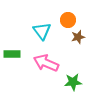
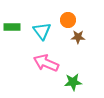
brown star: rotated 16 degrees clockwise
green rectangle: moved 27 px up
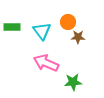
orange circle: moved 2 px down
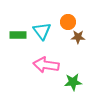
green rectangle: moved 6 px right, 8 px down
pink arrow: moved 2 px down; rotated 15 degrees counterclockwise
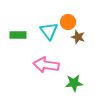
cyan triangle: moved 7 px right
brown star: rotated 16 degrees clockwise
green star: moved 1 px right, 1 px down
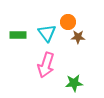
cyan triangle: moved 2 px left, 2 px down
brown star: rotated 16 degrees counterclockwise
pink arrow: rotated 80 degrees counterclockwise
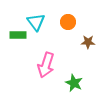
cyan triangle: moved 11 px left, 11 px up
brown star: moved 10 px right, 5 px down
green star: rotated 30 degrees clockwise
